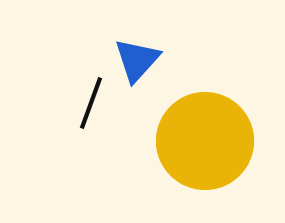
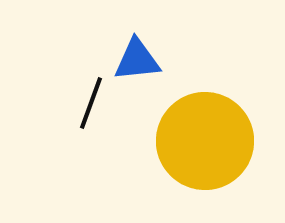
blue triangle: rotated 42 degrees clockwise
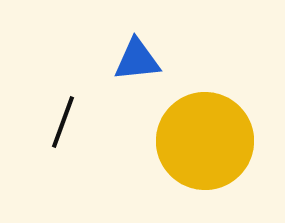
black line: moved 28 px left, 19 px down
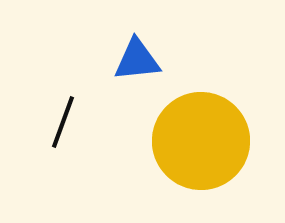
yellow circle: moved 4 px left
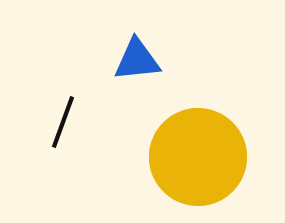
yellow circle: moved 3 px left, 16 px down
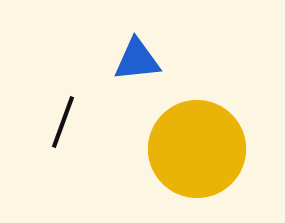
yellow circle: moved 1 px left, 8 px up
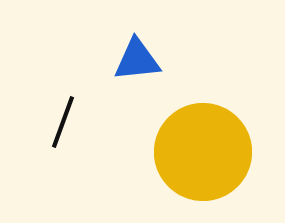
yellow circle: moved 6 px right, 3 px down
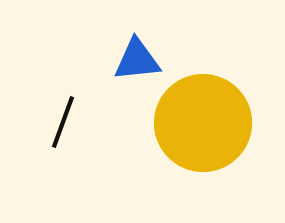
yellow circle: moved 29 px up
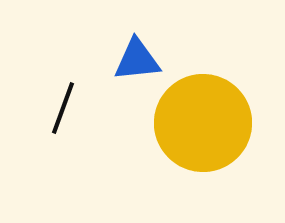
black line: moved 14 px up
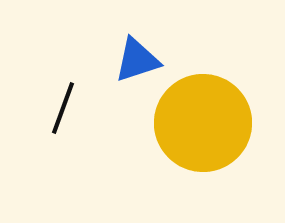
blue triangle: rotated 12 degrees counterclockwise
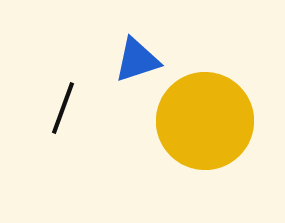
yellow circle: moved 2 px right, 2 px up
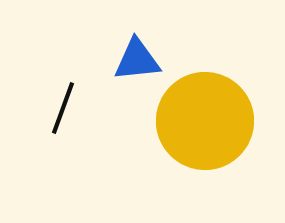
blue triangle: rotated 12 degrees clockwise
